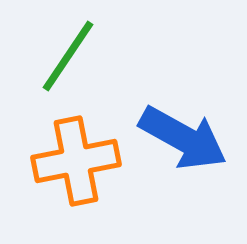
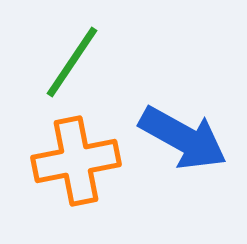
green line: moved 4 px right, 6 px down
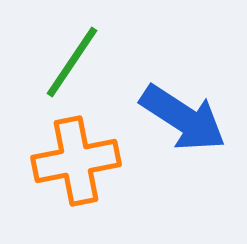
blue arrow: moved 20 px up; rotated 4 degrees clockwise
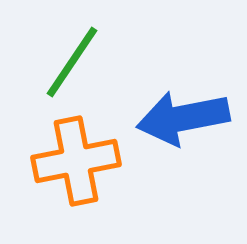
blue arrow: rotated 136 degrees clockwise
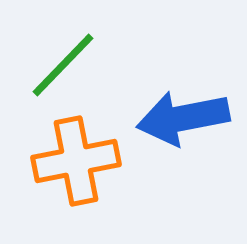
green line: moved 9 px left, 3 px down; rotated 10 degrees clockwise
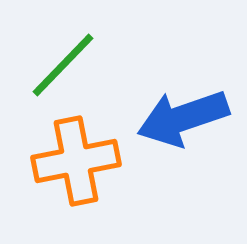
blue arrow: rotated 8 degrees counterclockwise
